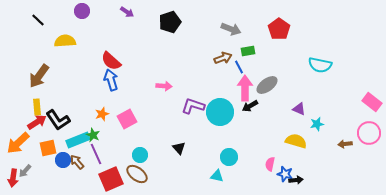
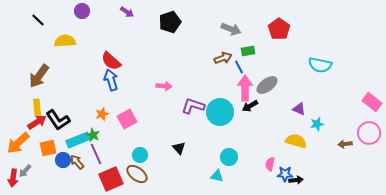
blue star at (285, 174): rotated 14 degrees counterclockwise
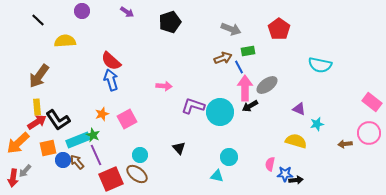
purple line at (96, 154): moved 1 px down
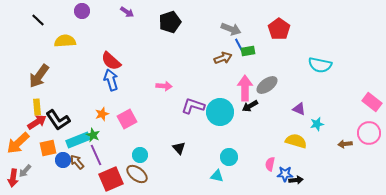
blue line at (239, 67): moved 22 px up
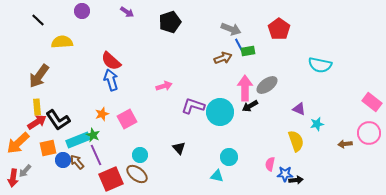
yellow semicircle at (65, 41): moved 3 px left, 1 px down
pink arrow at (164, 86): rotated 21 degrees counterclockwise
yellow semicircle at (296, 141): rotated 55 degrees clockwise
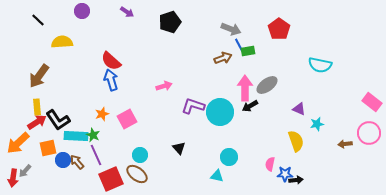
cyan rectangle at (78, 140): moved 2 px left, 4 px up; rotated 25 degrees clockwise
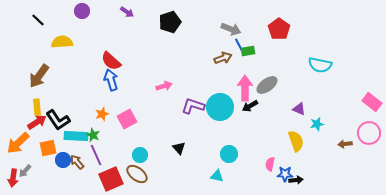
cyan circle at (220, 112): moved 5 px up
cyan circle at (229, 157): moved 3 px up
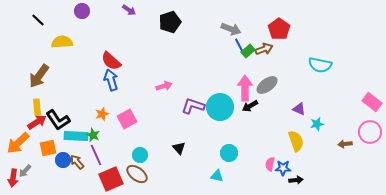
purple arrow at (127, 12): moved 2 px right, 2 px up
green rectangle at (248, 51): rotated 32 degrees counterclockwise
brown arrow at (223, 58): moved 41 px right, 9 px up
pink circle at (369, 133): moved 1 px right, 1 px up
cyan circle at (229, 154): moved 1 px up
blue star at (285, 174): moved 2 px left, 6 px up
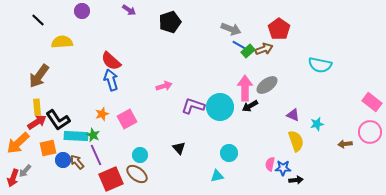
blue line at (239, 45): rotated 32 degrees counterclockwise
purple triangle at (299, 109): moved 6 px left, 6 px down
cyan triangle at (217, 176): rotated 24 degrees counterclockwise
red arrow at (13, 178): rotated 12 degrees clockwise
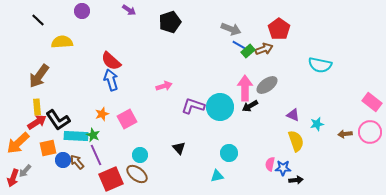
brown arrow at (345, 144): moved 10 px up
